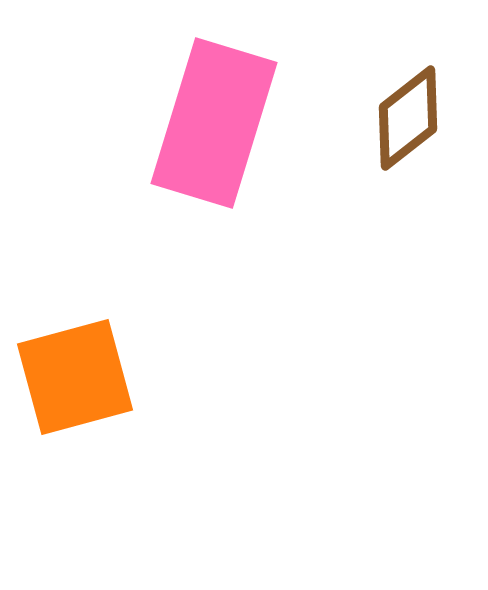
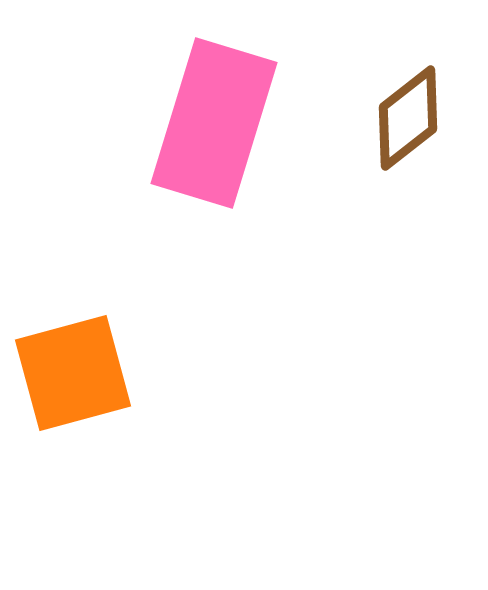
orange square: moved 2 px left, 4 px up
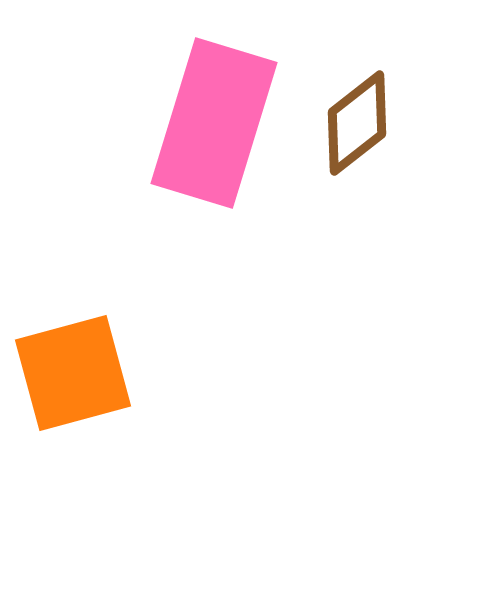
brown diamond: moved 51 px left, 5 px down
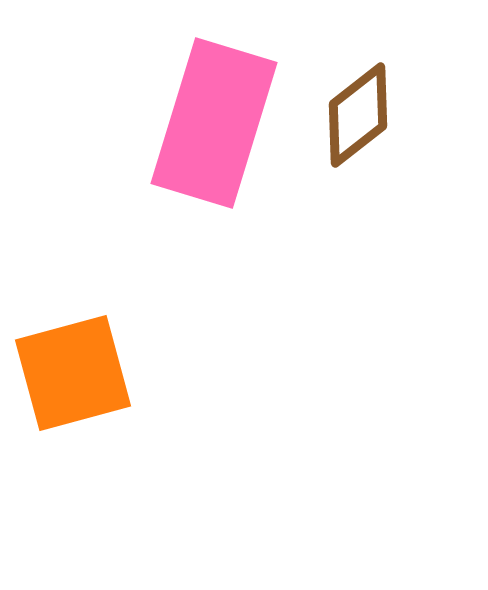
brown diamond: moved 1 px right, 8 px up
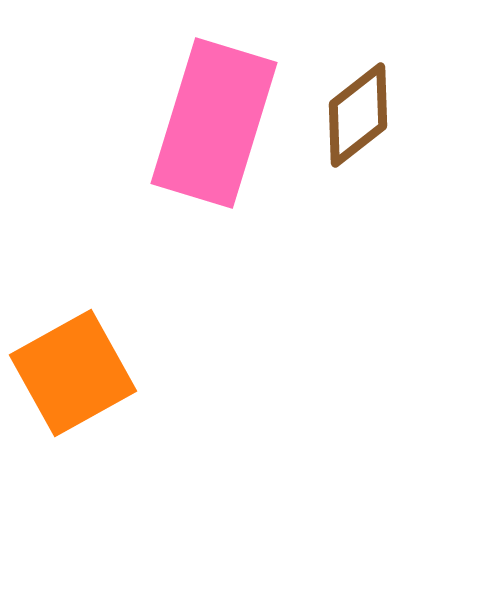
orange square: rotated 14 degrees counterclockwise
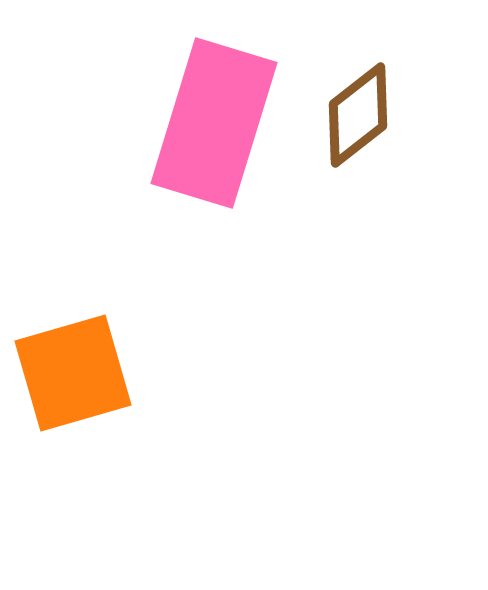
orange square: rotated 13 degrees clockwise
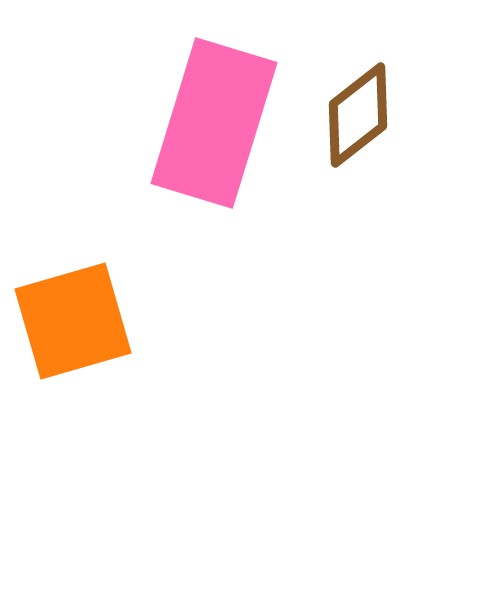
orange square: moved 52 px up
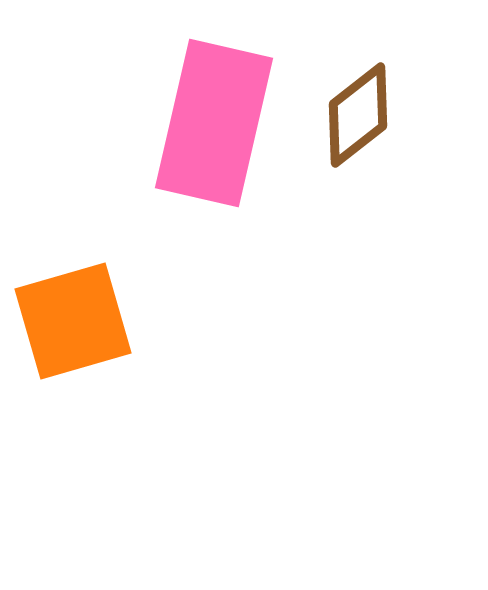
pink rectangle: rotated 4 degrees counterclockwise
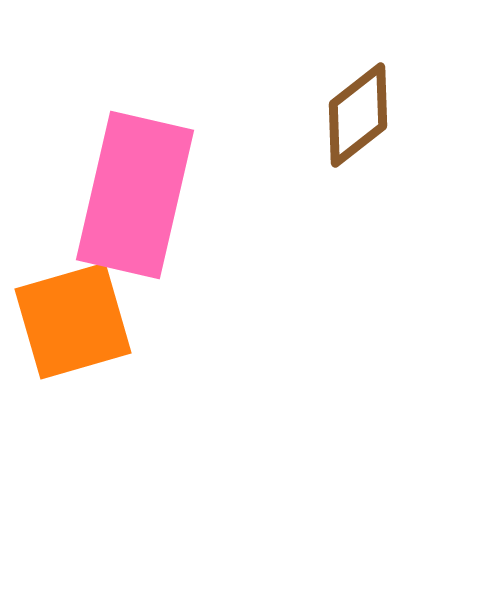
pink rectangle: moved 79 px left, 72 px down
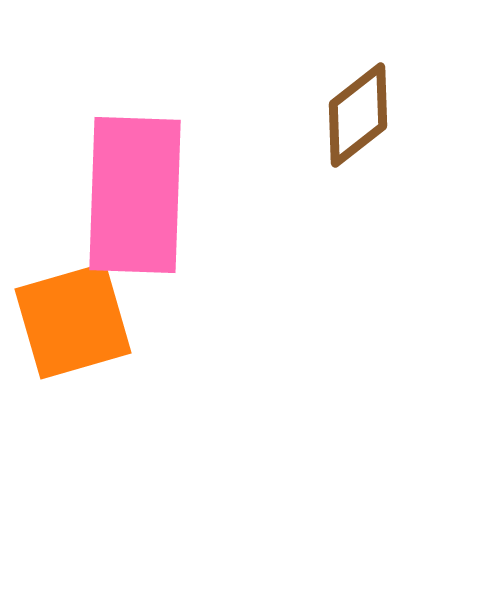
pink rectangle: rotated 11 degrees counterclockwise
